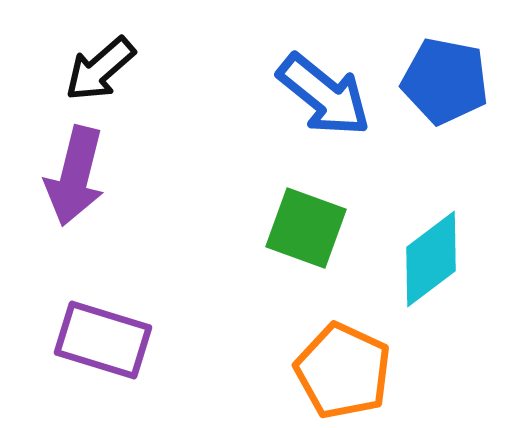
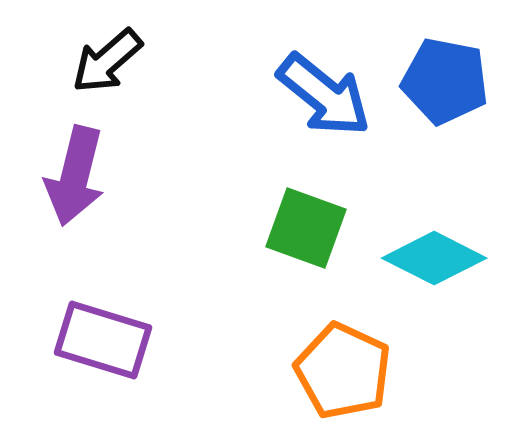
black arrow: moved 7 px right, 8 px up
cyan diamond: moved 3 px right, 1 px up; rotated 64 degrees clockwise
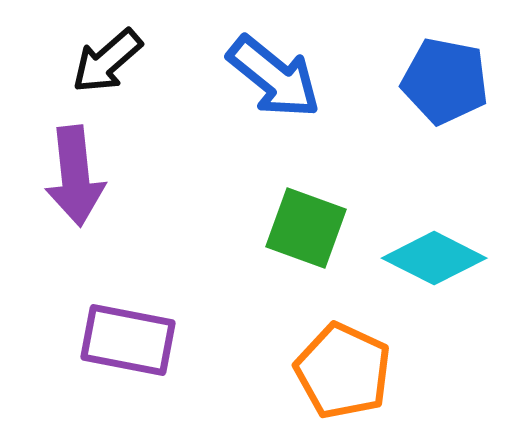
blue arrow: moved 50 px left, 18 px up
purple arrow: rotated 20 degrees counterclockwise
purple rectangle: moved 25 px right; rotated 6 degrees counterclockwise
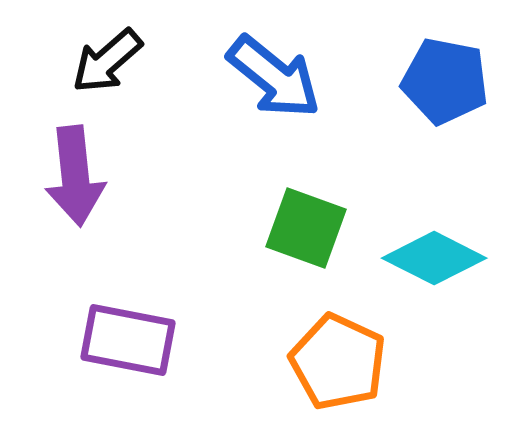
orange pentagon: moved 5 px left, 9 px up
